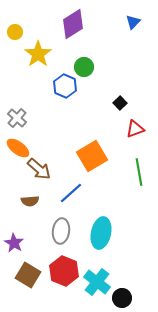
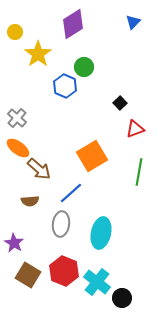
green line: rotated 20 degrees clockwise
gray ellipse: moved 7 px up
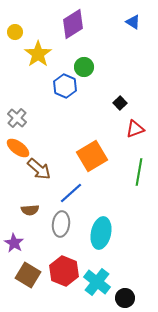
blue triangle: rotated 42 degrees counterclockwise
brown semicircle: moved 9 px down
black circle: moved 3 px right
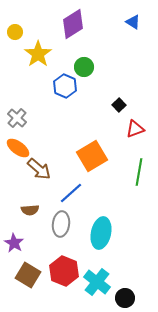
black square: moved 1 px left, 2 px down
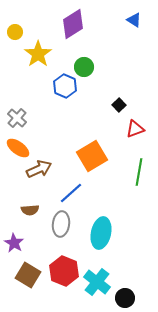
blue triangle: moved 1 px right, 2 px up
brown arrow: rotated 65 degrees counterclockwise
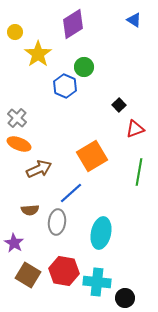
orange ellipse: moved 1 px right, 4 px up; rotated 15 degrees counterclockwise
gray ellipse: moved 4 px left, 2 px up
red hexagon: rotated 12 degrees counterclockwise
cyan cross: rotated 32 degrees counterclockwise
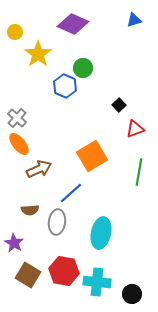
blue triangle: rotated 49 degrees counterclockwise
purple diamond: rotated 56 degrees clockwise
green circle: moved 1 px left, 1 px down
orange ellipse: rotated 30 degrees clockwise
black circle: moved 7 px right, 4 px up
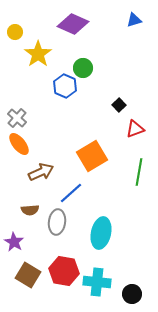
brown arrow: moved 2 px right, 3 px down
purple star: moved 1 px up
